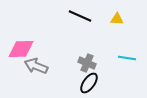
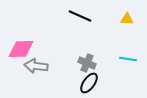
yellow triangle: moved 10 px right
cyan line: moved 1 px right, 1 px down
gray arrow: rotated 15 degrees counterclockwise
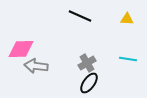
gray cross: rotated 36 degrees clockwise
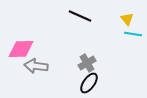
yellow triangle: rotated 48 degrees clockwise
cyan line: moved 5 px right, 25 px up
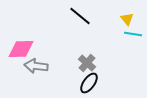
black line: rotated 15 degrees clockwise
gray cross: rotated 18 degrees counterclockwise
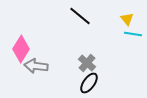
pink diamond: rotated 56 degrees counterclockwise
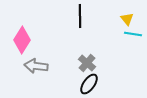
black line: rotated 50 degrees clockwise
pink diamond: moved 1 px right, 9 px up
black ellipse: moved 1 px down
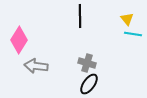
pink diamond: moved 3 px left
gray cross: rotated 24 degrees counterclockwise
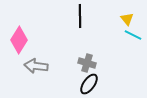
cyan line: moved 1 px down; rotated 18 degrees clockwise
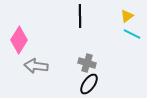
yellow triangle: moved 3 px up; rotated 32 degrees clockwise
cyan line: moved 1 px left, 1 px up
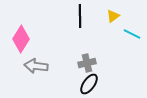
yellow triangle: moved 14 px left
pink diamond: moved 2 px right, 1 px up
gray cross: rotated 30 degrees counterclockwise
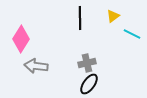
black line: moved 2 px down
